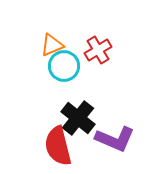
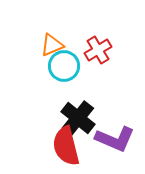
red semicircle: moved 8 px right
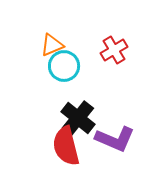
red cross: moved 16 px right
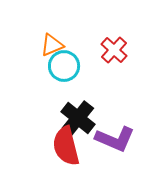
red cross: rotated 16 degrees counterclockwise
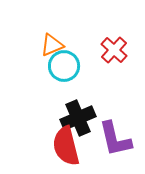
black cross: rotated 28 degrees clockwise
purple L-shape: rotated 54 degrees clockwise
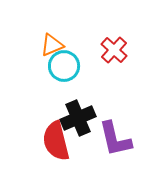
red semicircle: moved 10 px left, 5 px up
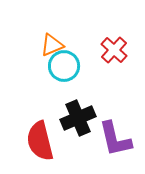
red semicircle: moved 16 px left
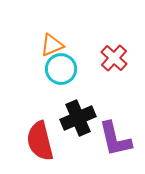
red cross: moved 8 px down
cyan circle: moved 3 px left, 3 px down
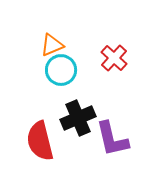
cyan circle: moved 1 px down
purple L-shape: moved 3 px left
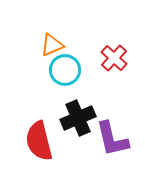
cyan circle: moved 4 px right
red semicircle: moved 1 px left
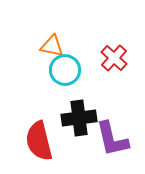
orange triangle: moved 1 px down; rotated 35 degrees clockwise
black cross: moved 1 px right; rotated 16 degrees clockwise
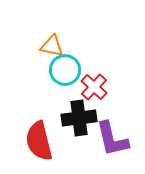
red cross: moved 20 px left, 29 px down
